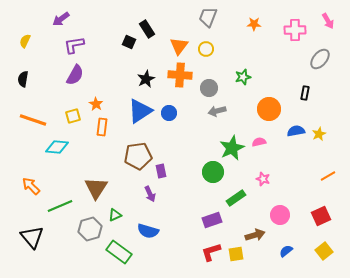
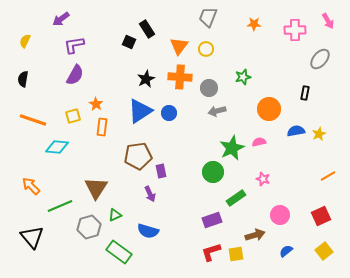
orange cross at (180, 75): moved 2 px down
gray hexagon at (90, 229): moved 1 px left, 2 px up
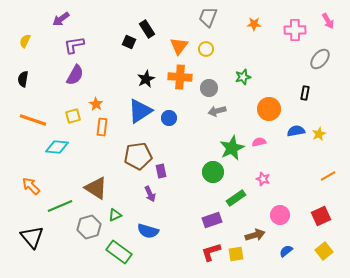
blue circle at (169, 113): moved 5 px down
brown triangle at (96, 188): rotated 30 degrees counterclockwise
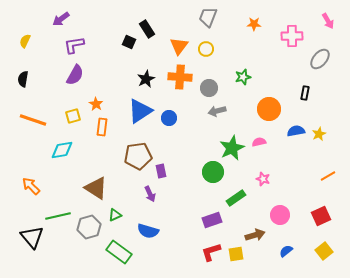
pink cross at (295, 30): moved 3 px left, 6 px down
cyan diamond at (57, 147): moved 5 px right, 3 px down; rotated 15 degrees counterclockwise
green line at (60, 206): moved 2 px left, 10 px down; rotated 10 degrees clockwise
